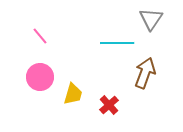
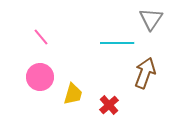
pink line: moved 1 px right, 1 px down
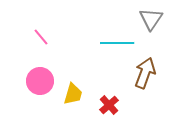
pink circle: moved 4 px down
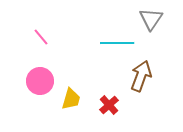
brown arrow: moved 4 px left, 3 px down
yellow trapezoid: moved 2 px left, 5 px down
